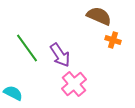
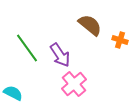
brown semicircle: moved 9 px left, 9 px down; rotated 15 degrees clockwise
orange cross: moved 7 px right
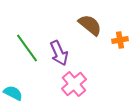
orange cross: rotated 28 degrees counterclockwise
purple arrow: moved 1 px left, 2 px up; rotated 10 degrees clockwise
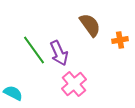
brown semicircle: rotated 15 degrees clockwise
green line: moved 7 px right, 2 px down
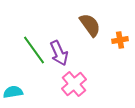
cyan semicircle: moved 1 px up; rotated 36 degrees counterclockwise
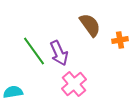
green line: moved 1 px down
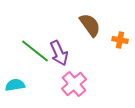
orange cross: rotated 21 degrees clockwise
green line: moved 1 px right; rotated 16 degrees counterclockwise
cyan semicircle: moved 2 px right, 7 px up
